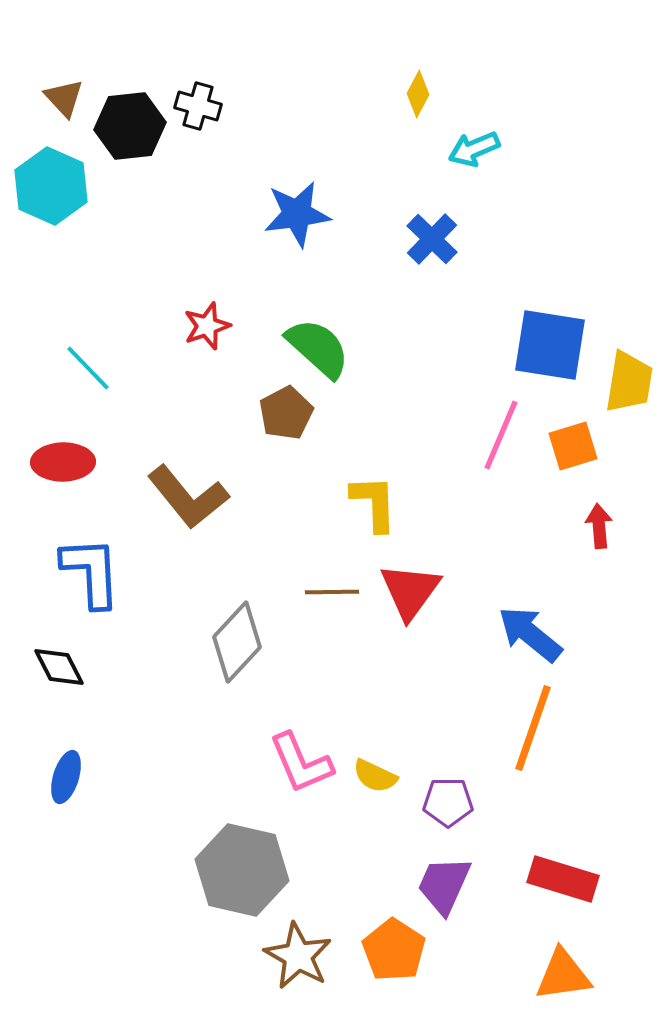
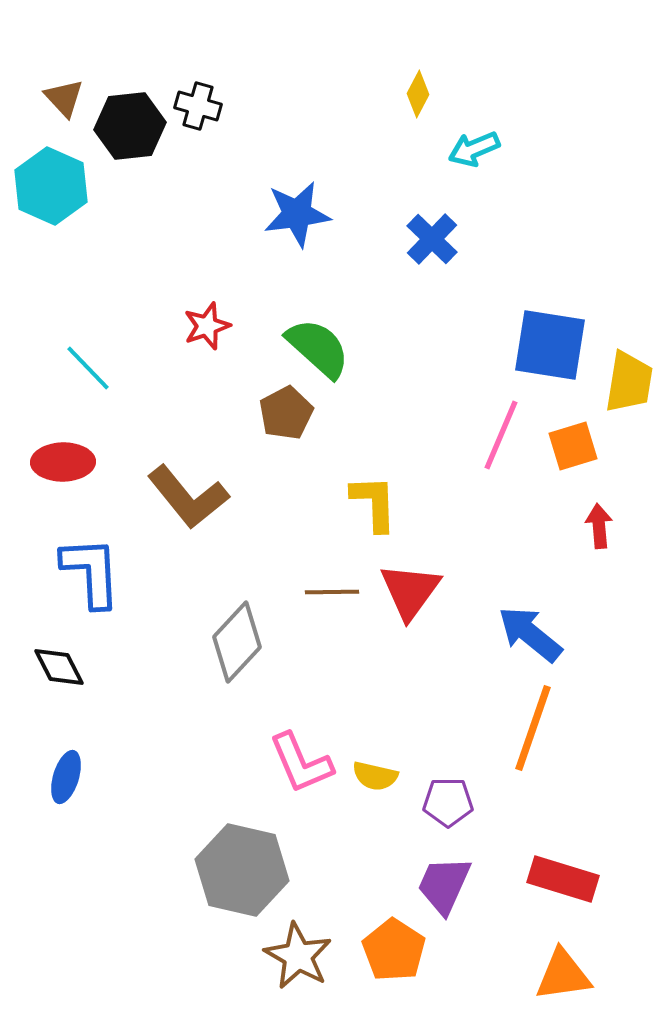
yellow semicircle: rotated 12 degrees counterclockwise
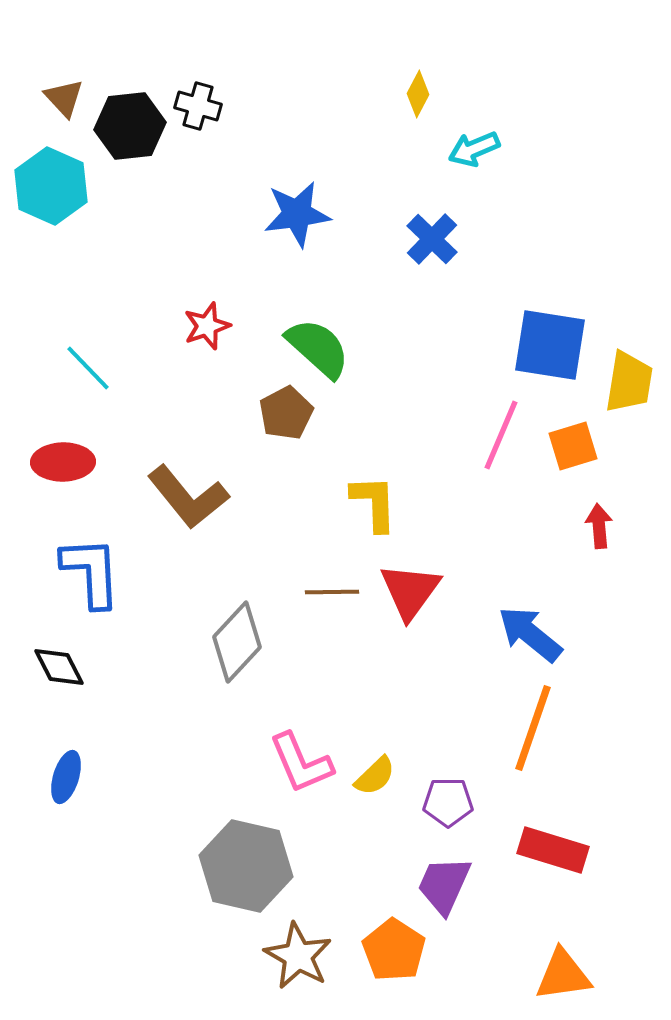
yellow semicircle: rotated 57 degrees counterclockwise
gray hexagon: moved 4 px right, 4 px up
red rectangle: moved 10 px left, 29 px up
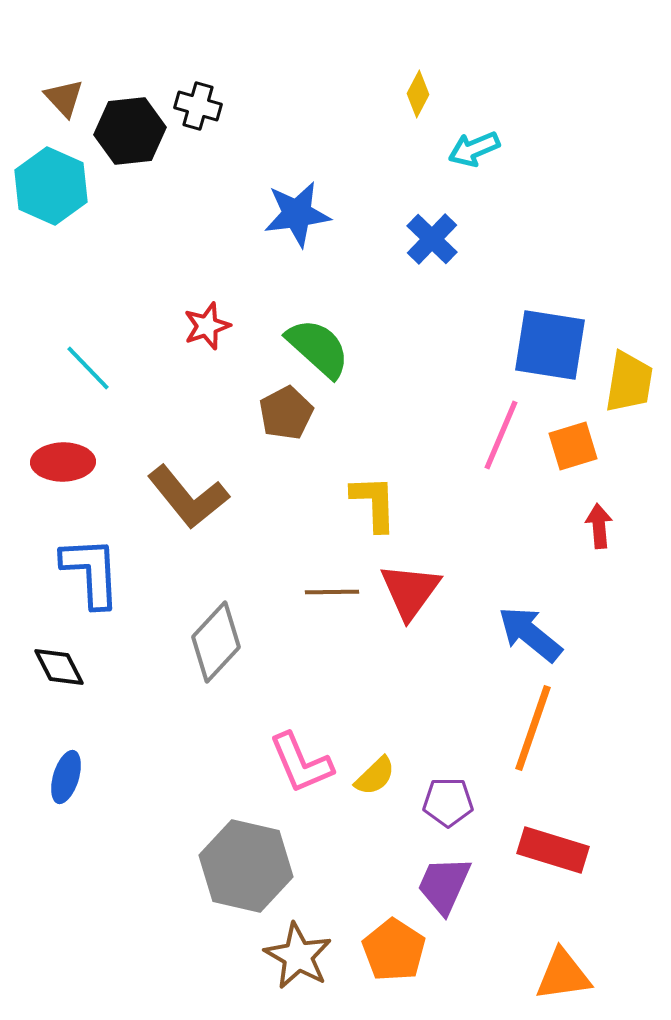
black hexagon: moved 5 px down
gray diamond: moved 21 px left
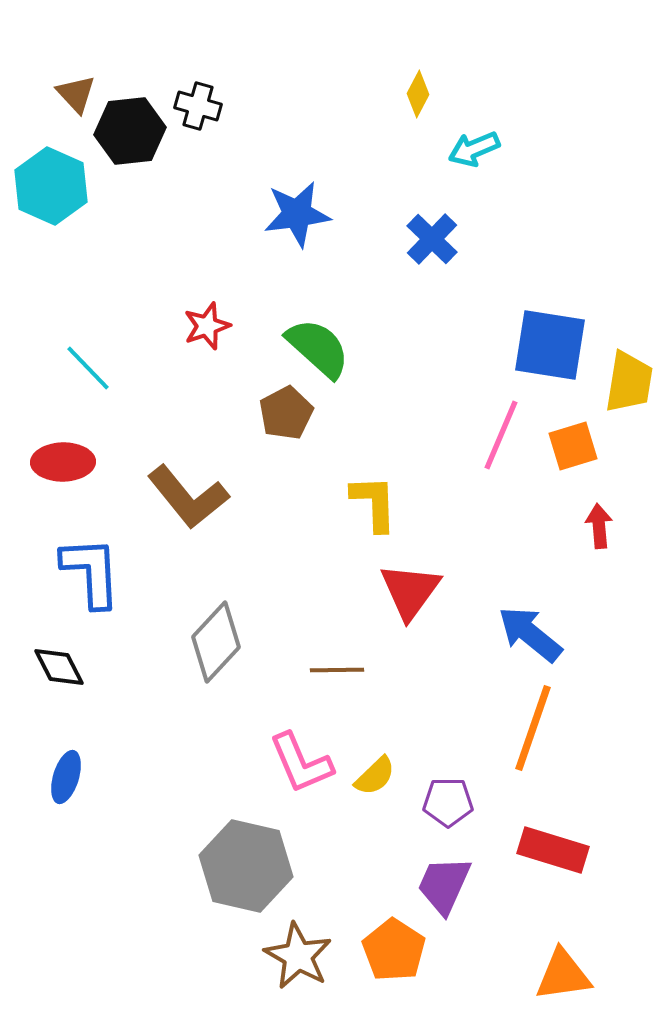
brown triangle: moved 12 px right, 4 px up
brown line: moved 5 px right, 78 px down
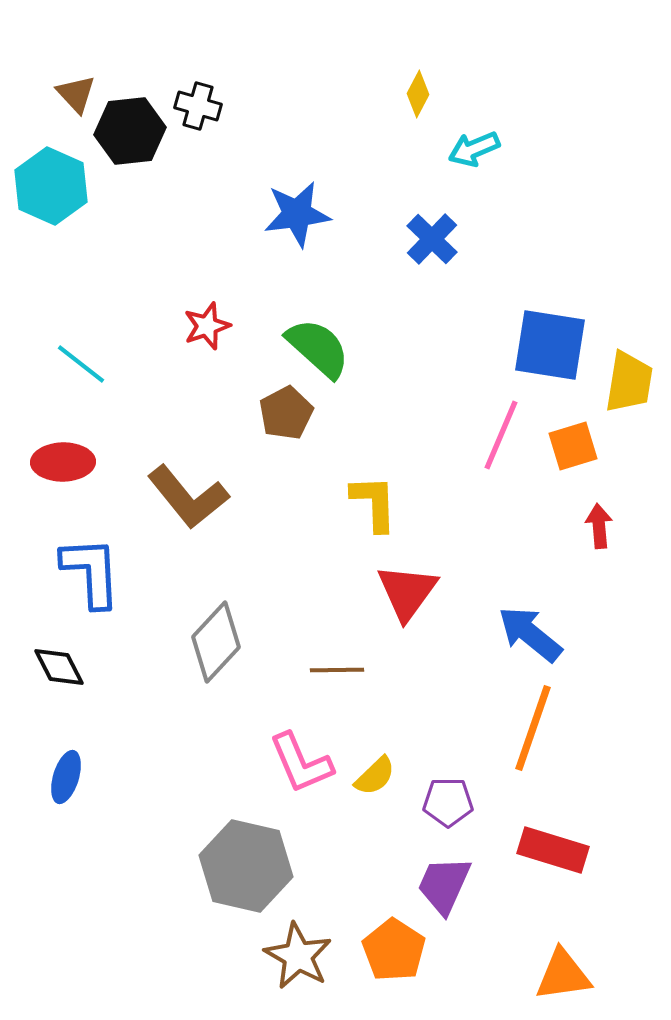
cyan line: moved 7 px left, 4 px up; rotated 8 degrees counterclockwise
red triangle: moved 3 px left, 1 px down
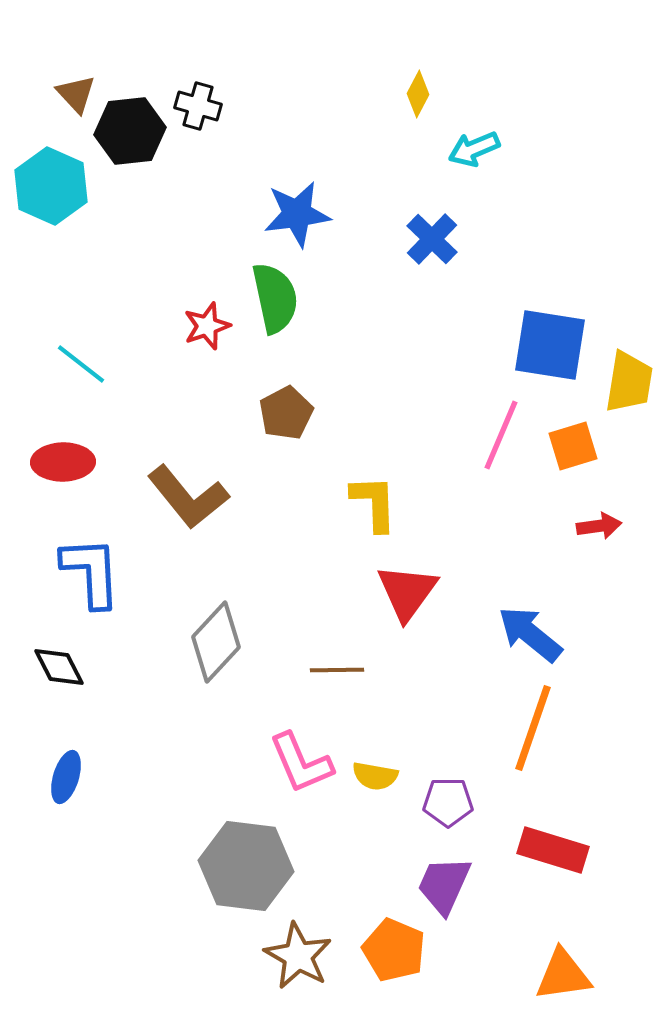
green semicircle: moved 43 px left, 50 px up; rotated 36 degrees clockwise
red arrow: rotated 87 degrees clockwise
yellow semicircle: rotated 54 degrees clockwise
gray hexagon: rotated 6 degrees counterclockwise
orange pentagon: rotated 10 degrees counterclockwise
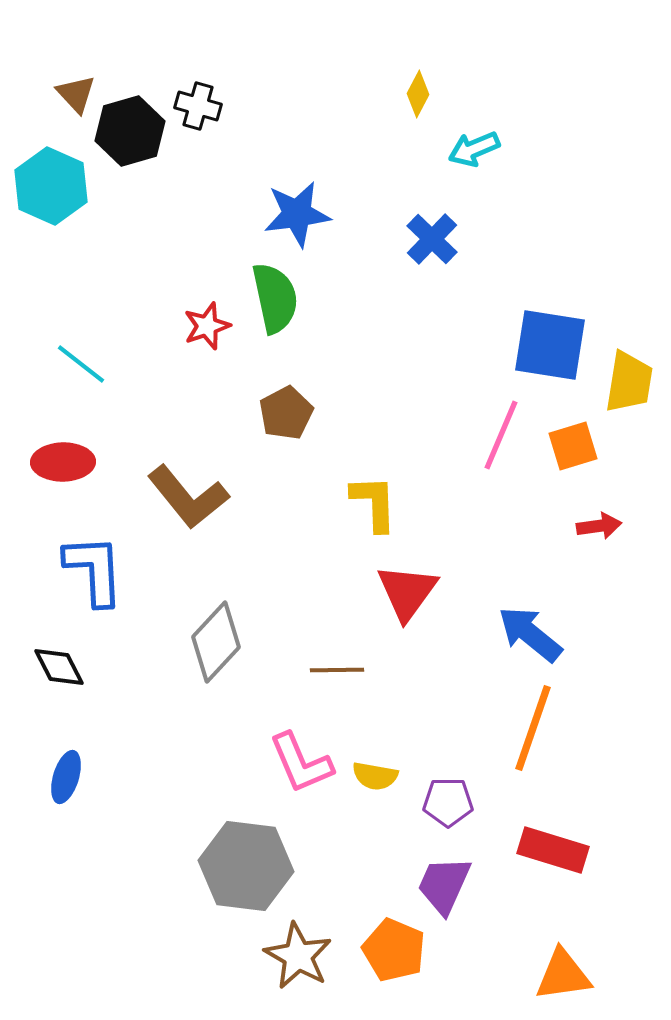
black hexagon: rotated 10 degrees counterclockwise
blue L-shape: moved 3 px right, 2 px up
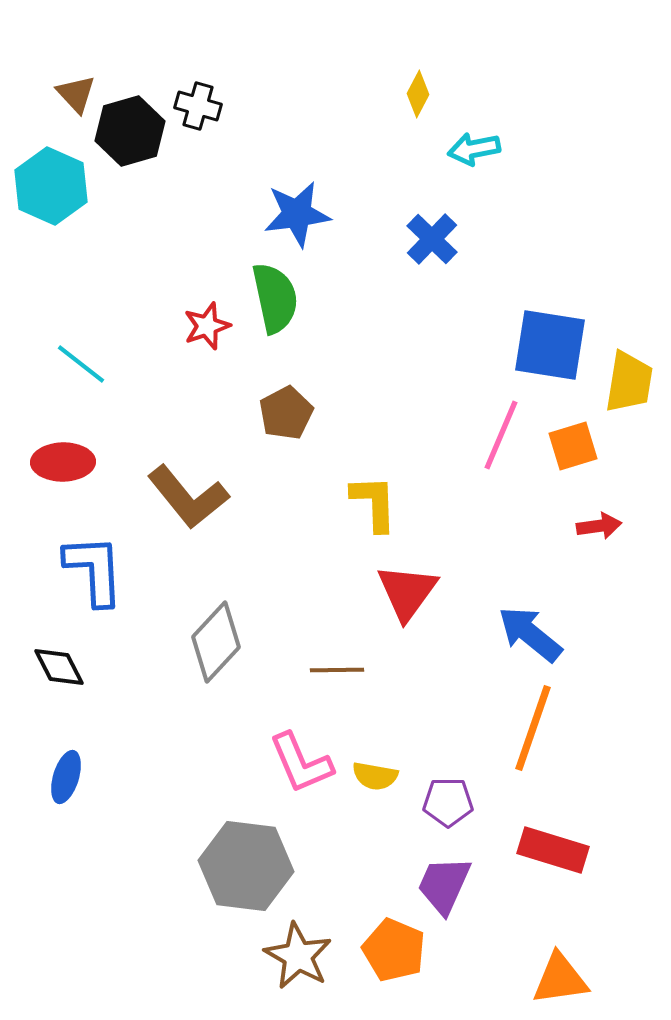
cyan arrow: rotated 12 degrees clockwise
orange triangle: moved 3 px left, 4 px down
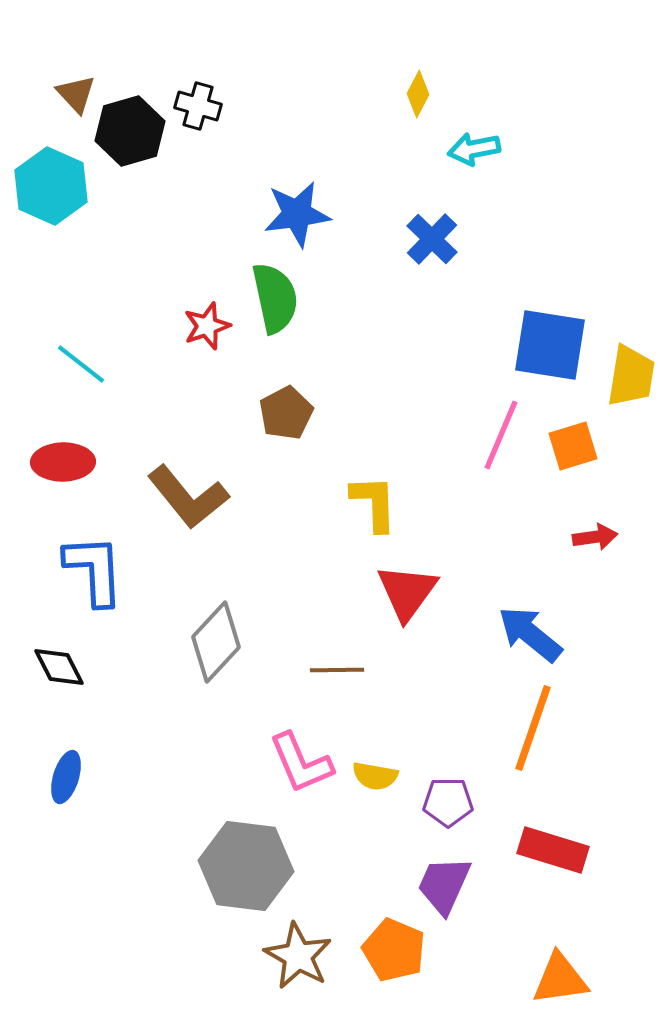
yellow trapezoid: moved 2 px right, 6 px up
red arrow: moved 4 px left, 11 px down
